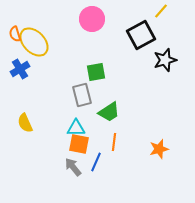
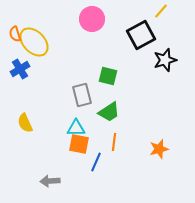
green square: moved 12 px right, 4 px down; rotated 24 degrees clockwise
gray arrow: moved 23 px left, 14 px down; rotated 54 degrees counterclockwise
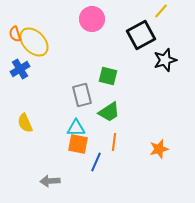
orange square: moved 1 px left
